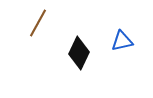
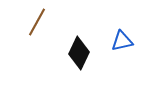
brown line: moved 1 px left, 1 px up
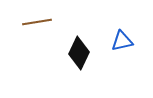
brown line: rotated 52 degrees clockwise
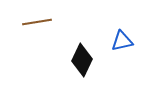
black diamond: moved 3 px right, 7 px down
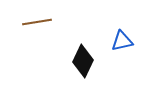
black diamond: moved 1 px right, 1 px down
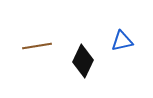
brown line: moved 24 px down
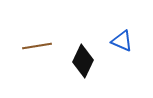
blue triangle: rotated 35 degrees clockwise
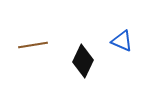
brown line: moved 4 px left, 1 px up
